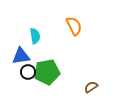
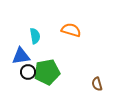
orange semicircle: moved 3 px left, 4 px down; rotated 48 degrees counterclockwise
brown semicircle: moved 6 px right, 3 px up; rotated 72 degrees counterclockwise
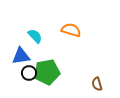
cyan semicircle: rotated 35 degrees counterclockwise
black circle: moved 1 px right, 1 px down
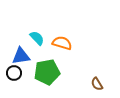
orange semicircle: moved 9 px left, 13 px down
cyan semicircle: moved 2 px right, 2 px down
black circle: moved 15 px left
brown semicircle: rotated 16 degrees counterclockwise
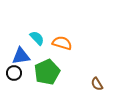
green pentagon: rotated 15 degrees counterclockwise
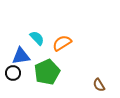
orange semicircle: rotated 48 degrees counterclockwise
black circle: moved 1 px left
brown semicircle: moved 2 px right, 1 px down
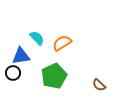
green pentagon: moved 7 px right, 4 px down
brown semicircle: rotated 16 degrees counterclockwise
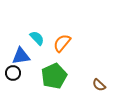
orange semicircle: rotated 18 degrees counterclockwise
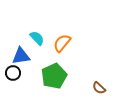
brown semicircle: moved 3 px down
